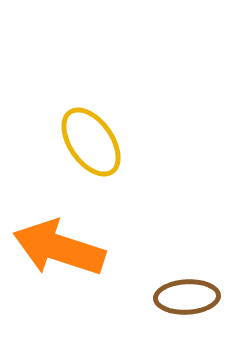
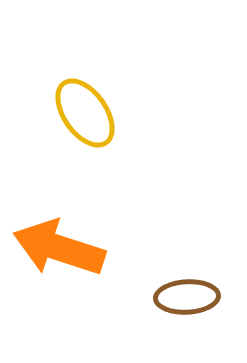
yellow ellipse: moved 6 px left, 29 px up
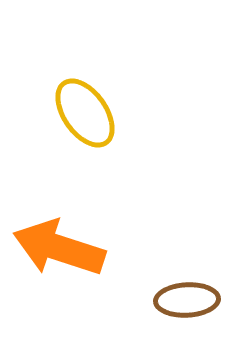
brown ellipse: moved 3 px down
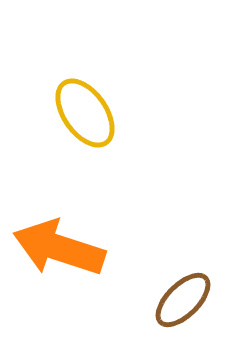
brown ellipse: moved 4 px left; rotated 42 degrees counterclockwise
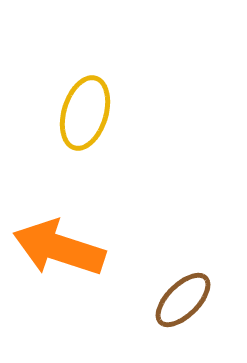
yellow ellipse: rotated 52 degrees clockwise
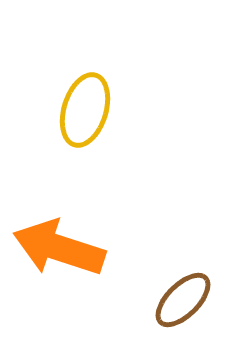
yellow ellipse: moved 3 px up
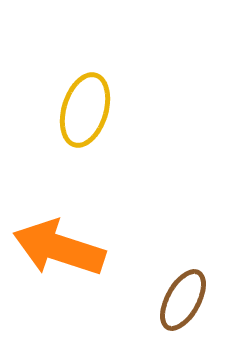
brown ellipse: rotated 16 degrees counterclockwise
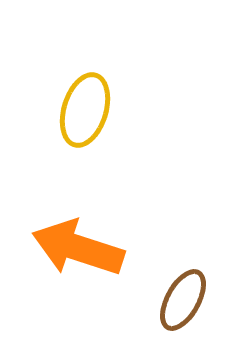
orange arrow: moved 19 px right
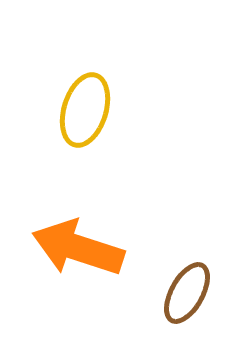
brown ellipse: moved 4 px right, 7 px up
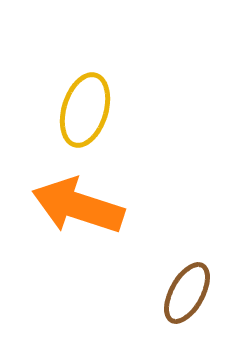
orange arrow: moved 42 px up
